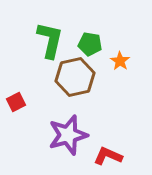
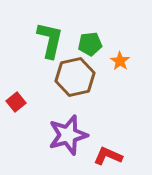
green pentagon: rotated 15 degrees counterclockwise
red square: rotated 12 degrees counterclockwise
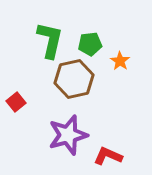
brown hexagon: moved 1 px left, 2 px down
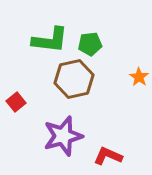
green L-shape: rotated 84 degrees clockwise
orange star: moved 19 px right, 16 px down
purple star: moved 5 px left, 1 px down
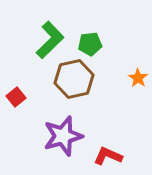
green L-shape: rotated 51 degrees counterclockwise
orange star: moved 1 px left, 1 px down
red square: moved 5 px up
